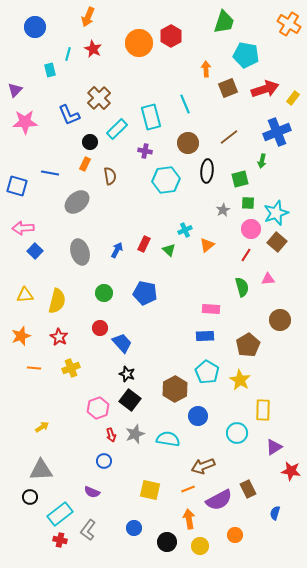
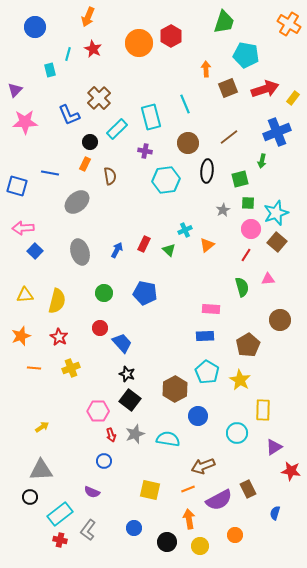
pink hexagon at (98, 408): moved 3 px down; rotated 20 degrees clockwise
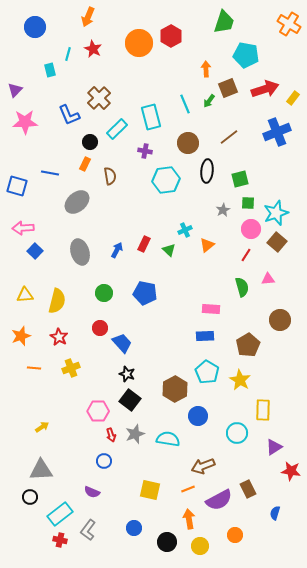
green arrow at (262, 161): moved 53 px left, 60 px up; rotated 24 degrees clockwise
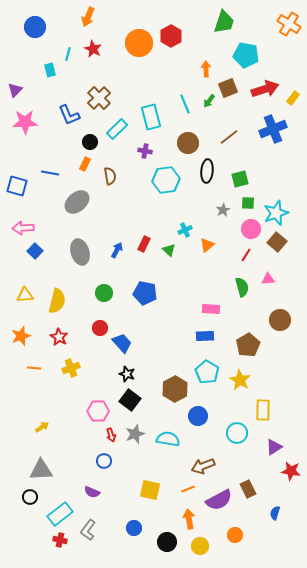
blue cross at (277, 132): moved 4 px left, 3 px up
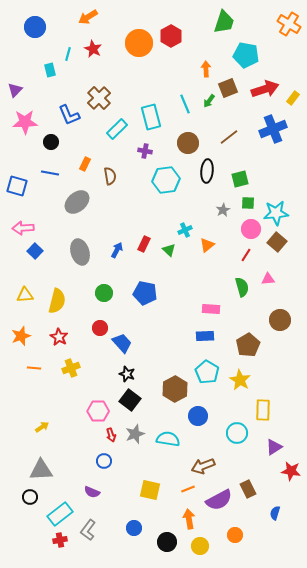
orange arrow at (88, 17): rotated 36 degrees clockwise
black circle at (90, 142): moved 39 px left
cyan star at (276, 213): rotated 15 degrees clockwise
red cross at (60, 540): rotated 24 degrees counterclockwise
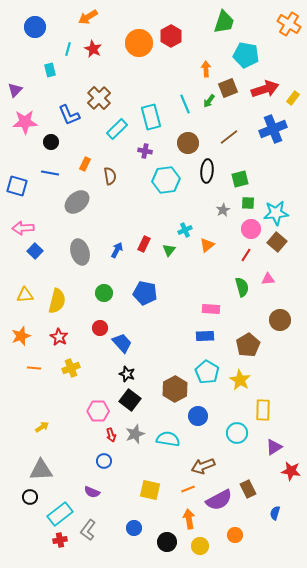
cyan line at (68, 54): moved 5 px up
green triangle at (169, 250): rotated 24 degrees clockwise
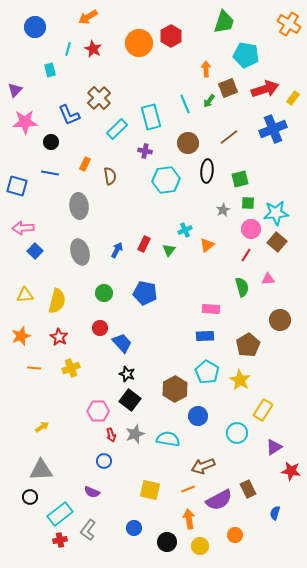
gray ellipse at (77, 202): moved 2 px right, 4 px down; rotated 55 degrees counterclockwise
yellow rectangle at (263, 410): rotated 30 degrees clockwise
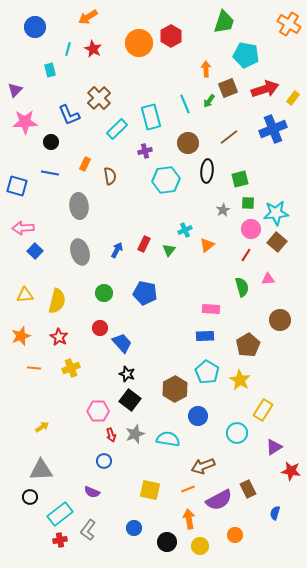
purple cross at (145, 151): rotated 24 degrees counterclockwise
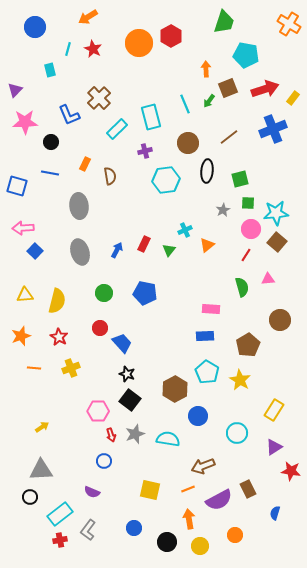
yellow rectangle at (263, 410): moved 11 px right
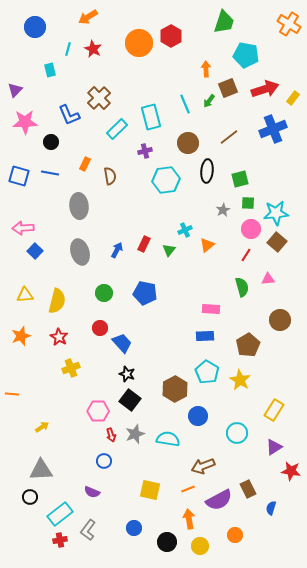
blue square at (17, 186): moved 2 px right, 10 px up
orange line at (34, 368): moved 22 px left, 26 px down
blue semicircle at (275, 513): moved 4 px left, 5 px up
